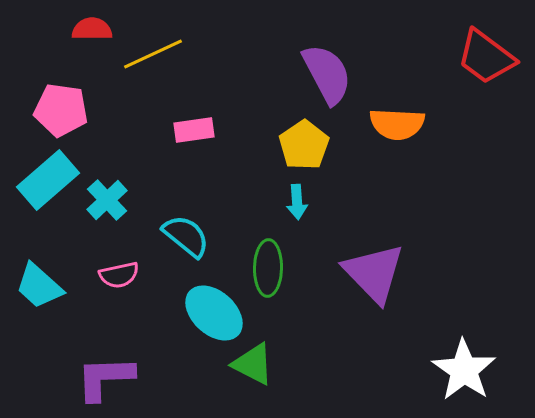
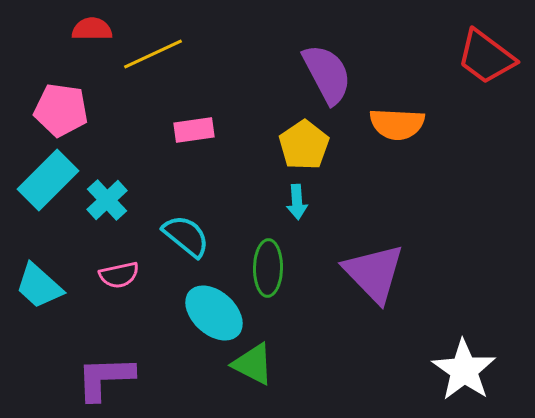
cyan rectangle: rotated 4 degrees counterclockwise
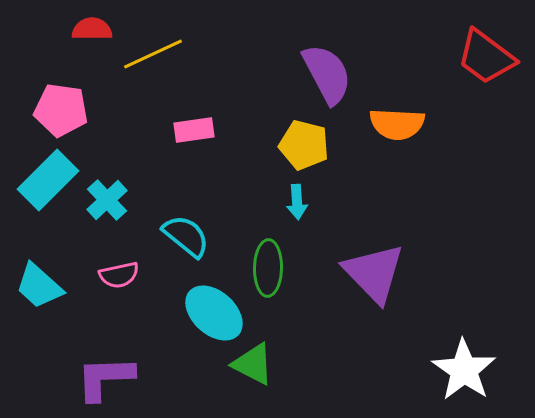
yellow pentagon: rotated 24 degrees counterclockwise
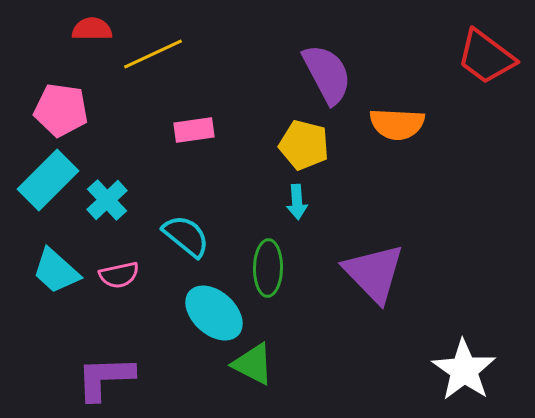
cyan trapezoid: moved 17 px right, 15 px up
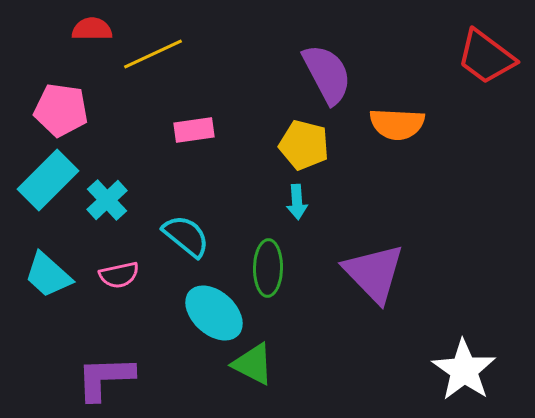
cyan trapezoid: moved 8 px left, 4 px down
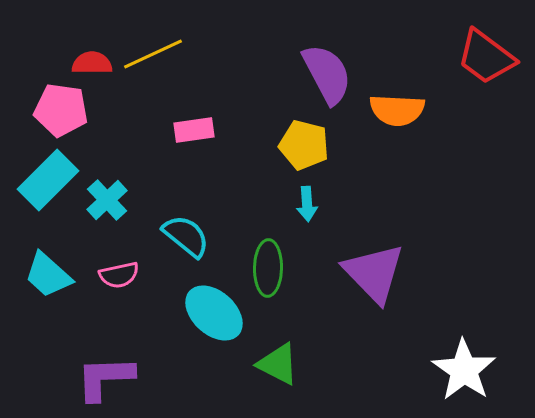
red semicircle: moved 34 px down
orange semicircle: moved 14 px up
cyan arrow: moved 10 px right, 2 px down
green triangle: moved 25 px right
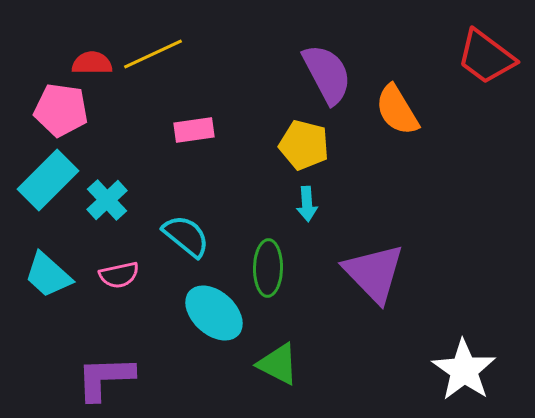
orange semicircle: rotated 56 degrees clockwise
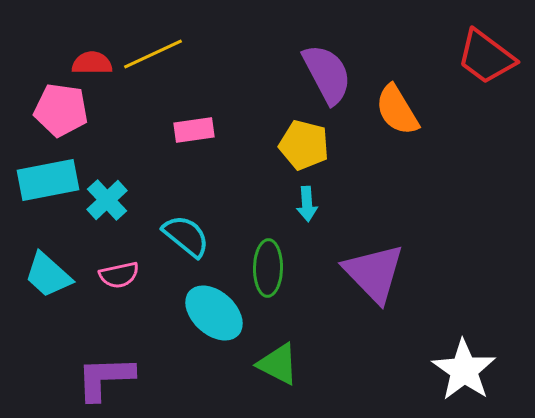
cyan rectangle: rotated 34 degrees clockwise
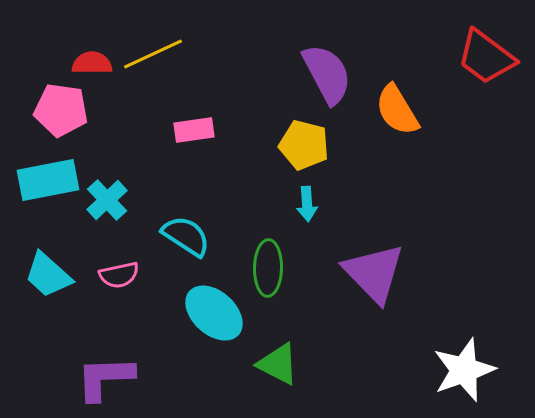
cyan semicircle: rotated 6 degrees counterclockwise
white star: rotated 18 degrees clockwise
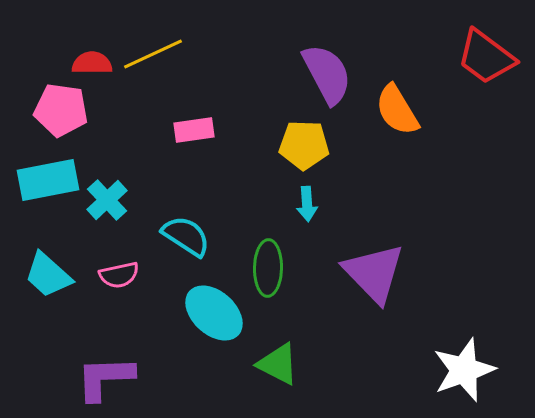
yellow pentagon: rotated 12 degrees counterclockwise
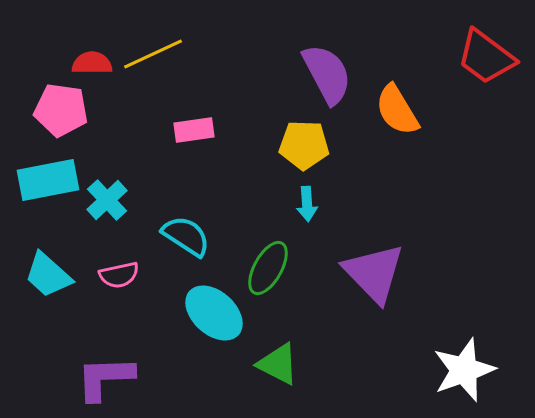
green ellipse: rotated 28 degrees clockwise
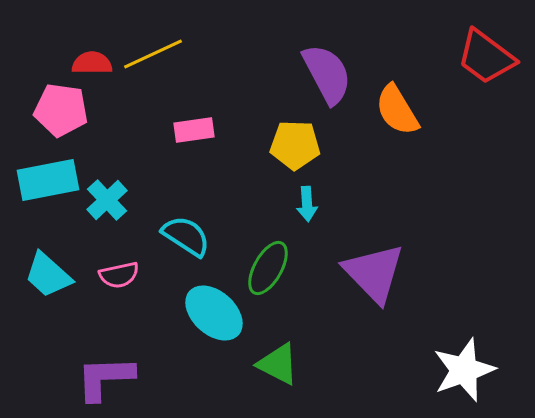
yellow pentagon: moved 9 px left
